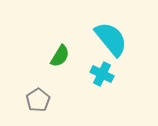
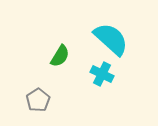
cyan semicircle: rotated 9 degrees counterclockwise
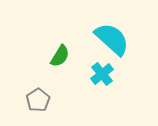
cyan semicircle: moved 1 px right
cyan cross: rotated 25 degrees clockwise
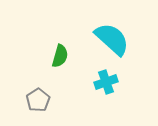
green semicircle: rotated 15 degrees counterclockwise
cyan cross: moved 4 px right, 8 px down; rotated 20 degrees clockwise
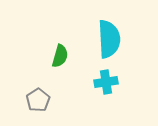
cyan semicircle: moved 3 px left; rotated 45 degrees clockwise
cyan cross: rotated 10 degrees clockwise
